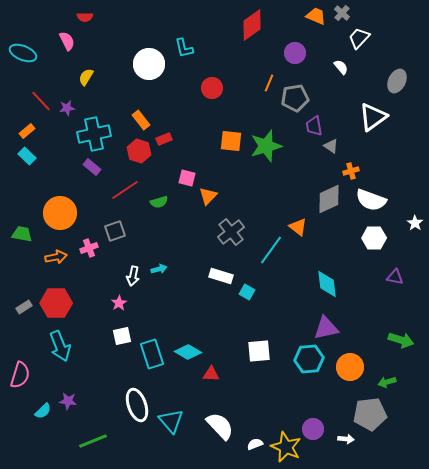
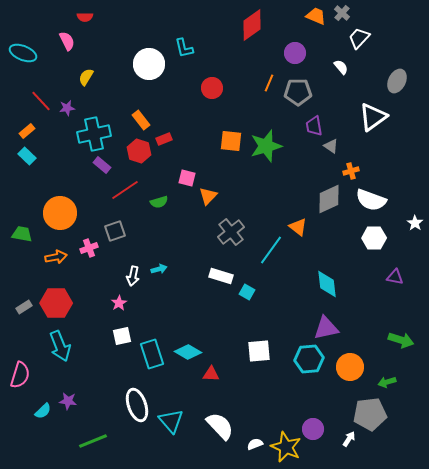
gray pentagon at (295, 98): moved 3 px right, 6 px up; rotated 8 degrees clockwise
purple rectangle at (92, 167): moved 10 px right, 2 px up
white arrow at (346, 439): moved 3 px right; rotated 63 degrees counterclockwise
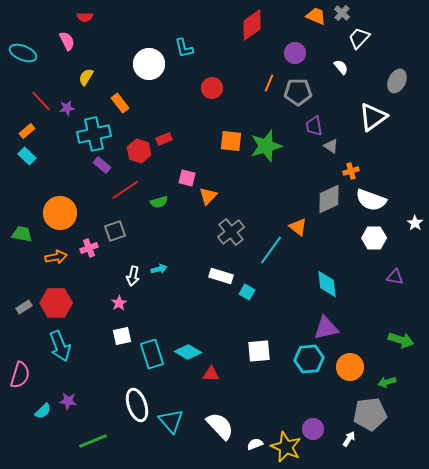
orange rectangle at (141, 120): moved 21 px left, 17 px up
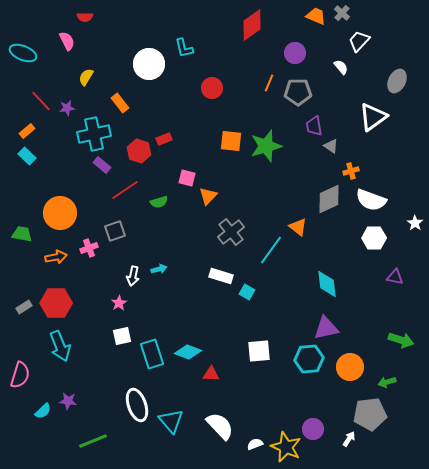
white trapezoid at (359, 38): moved 3 px down
cyan diamond at (188, 352): rotated 8 degrees counterclockwise
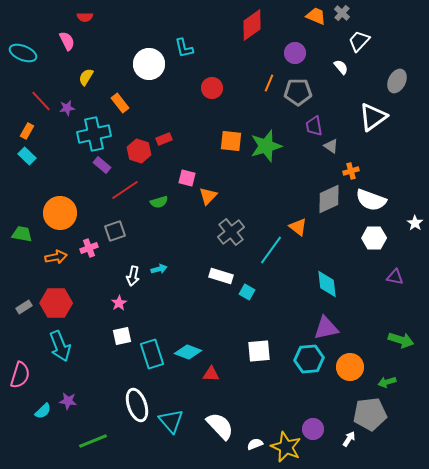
orange rectangle at (27, 131): rotated 21 degrees counterclockwise
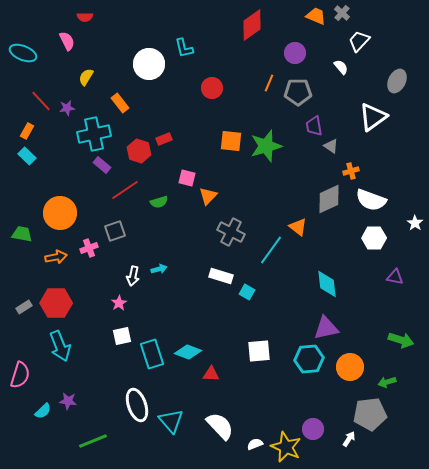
gray cross at (231, 232): rotated 24 degrees counterclockwise
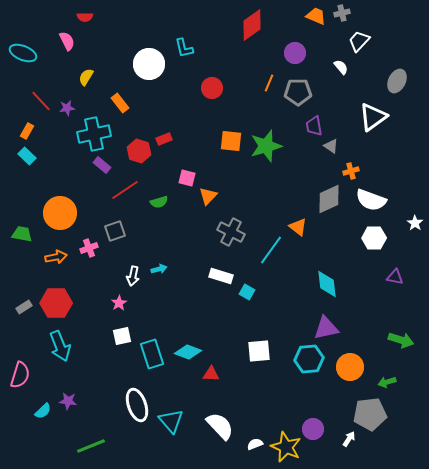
gray cross at (342, 13): rotated 35 degrees clockwise
green line at (93, 441): moved 2 px left, 5 px down
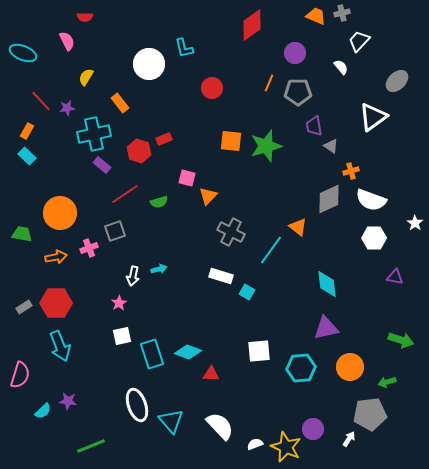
gray ellipse at (397, 81): rotated 20 degrees clockwise
red line at (125, 190): moved 4 px down
cyan hexagon at (309, 359): moved 8 px left, 9 px down
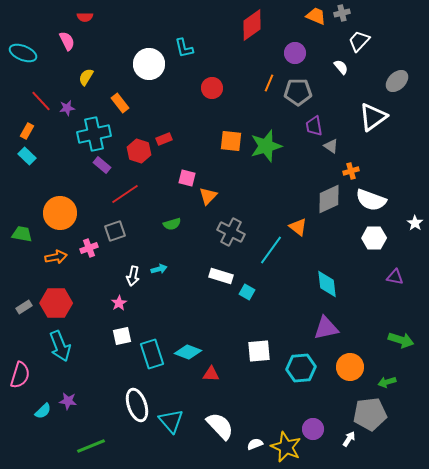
green semicircle at (159, 202): moved 13 px right, 22 px down
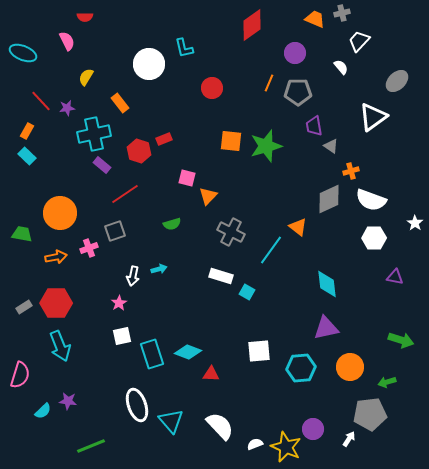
orange trapezoid at (316, 16): moved 1 px left, 3 px down
